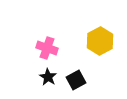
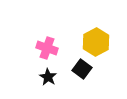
yellow hexagon: moved 4 px left, 1 px down
black square: moved 6 px right, 11 px up; rotated 24 degrees counterclockwise
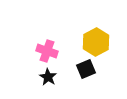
pink cross: moved 3 px down
black square: moved 4 px right; rotated 30 degrees clockwise
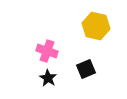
yellow hexagon: moved 16 px up; rotated 20 degrees counterclockwise
black star: moved 1 px down
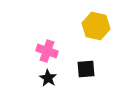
black square: rotated 18 degrees clockwise
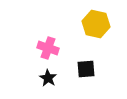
yellow hexagon: moved 2 px up
pink cross: moved 1 px right, 3 px up
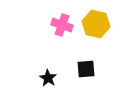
pink cross: moved 14 px right, 23 px up
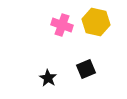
yellow hexagon: moved 2 px up
black square: rotated 18 degrees counterclockwise
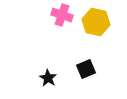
pink cross: moved 10 px up
